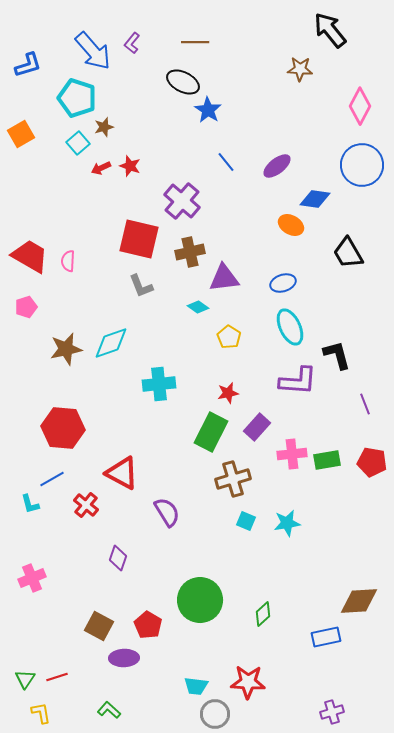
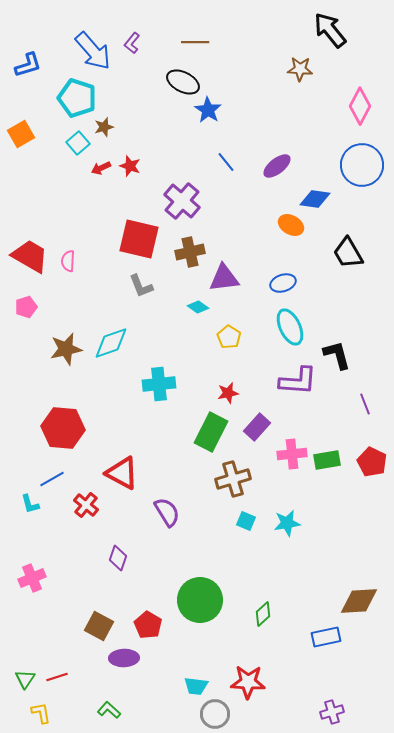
red pentagon at (372, 462): rotated 16 degrees clockwise
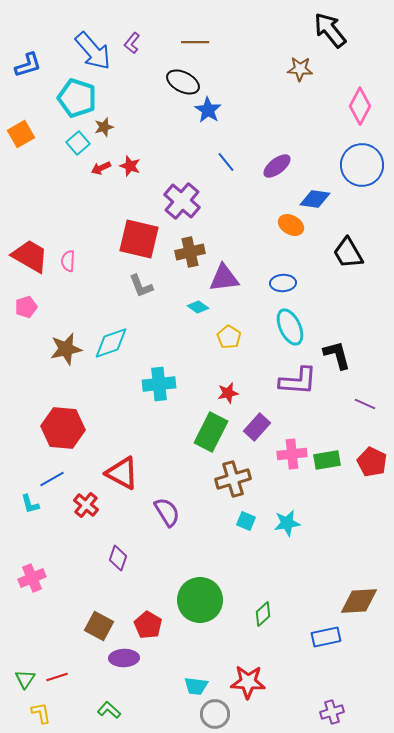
blue ellipse at (283, 283): rotated 15 degrees clockwise
purple line at (365, 404): rotated 45 degrees counterclockwise
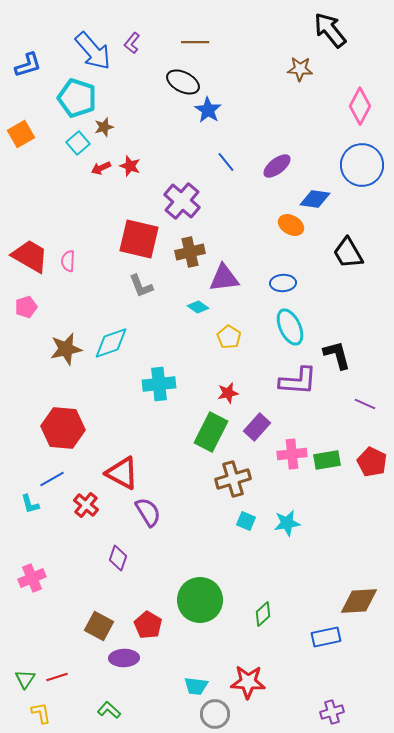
purple semicircle at (167, 512): moved 19 px left
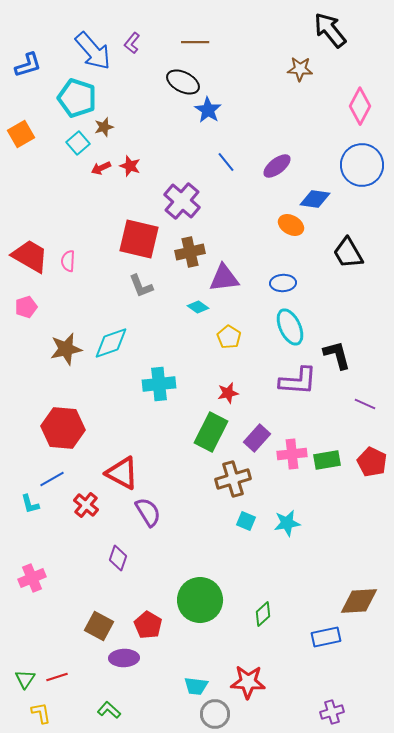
purple rectangle at (257, 427): moved 11 px down
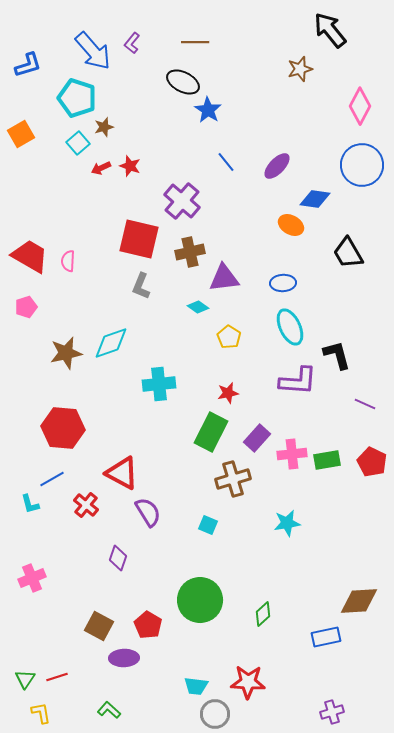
brown star at (300, 69): rotated 20 degrees counterclockwise
purple ellipse at (277, 166): rotated 8 degrees counterclockwise
gray L-shape at (141, 286): rotated 44 degrees clockwise
brown star at (66, 349): moved 4 px down
cyan square at (246, 521): moved 38 px left, 4 px down
